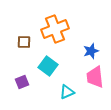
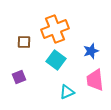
cyan square: moved 8 px right, 6 px up
pink trapezoid: moved 3 px down
purple square: moved 3 px left, 5 px up
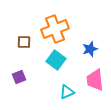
blue star: moved 1 px left, 2 px up
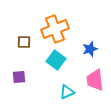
purple square: rotated 16 degrees clockwise
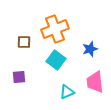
pink trapezoid: moved 2 px down
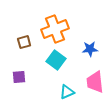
brown square: rotated 16 degrees counterclockwise
blue star: rotated 14 degrees clockwise
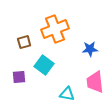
cyan square: moved 12 px left, 5 px down
cyan triangle: moved 2 px down; rotated 35 degrees clockwise
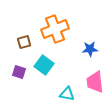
purple square: moved 5 px up; rotated 24 degrees clockwise
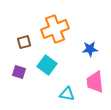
cyan square: moved 3 px right
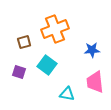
blue star: moved 2 px right, 1 px down
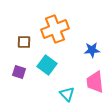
brown square: rotated 16 degrees clockwise
cyan triangle: rotated 35 degrees clockwise
